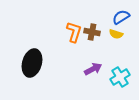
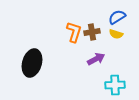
blue semicircle: moved 4 px left
brown cross: rotated 21 degrees counterclockwise
purple arrow: moved 3 px right, 10 px up
cyan cross: moved 5 px left, 8 px down; rotated 30 degrees clockwise
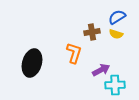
orange L-shape: moved 21 px down
purple arrow: moved 5 px right, 11 px down
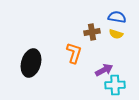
blue semicircle: rotated 42 degrees clockwise
black ellipse: moved 1 px left
purple arrow: moved 3 px right
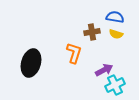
blue semicircle: moved 2 px left
cyan cross: rotated 24 degrees counterclockwise
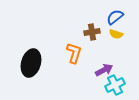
blue semicircle: rotated 48 degrees counterclockwise
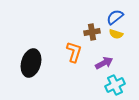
orange L-shape: moved 1 px up
purple arrow: moved 7 px up
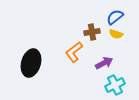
orange L-shape: rotated 145 degrees counterclockwise
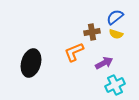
orange L-shape: rotated 15 degrees clockwise
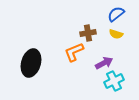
blue semicircle: moved 1 px right, 3 px up
brown cross: moved 4 px left, 1 px down
cyan cross: moved 1 px left, 4 px up
